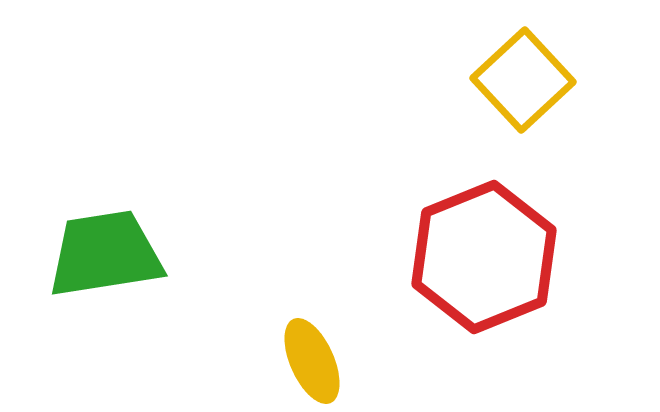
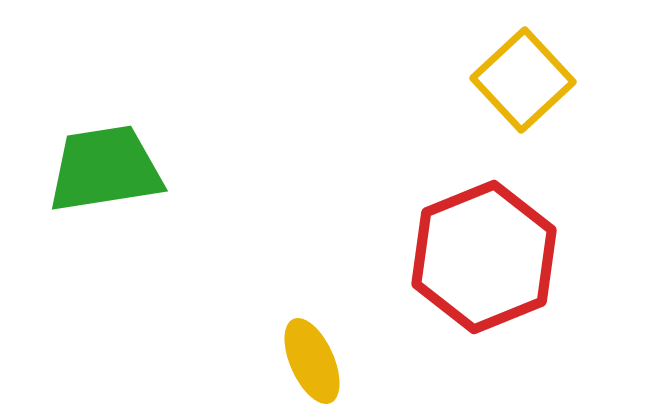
green trapezoid: moved 85 px up
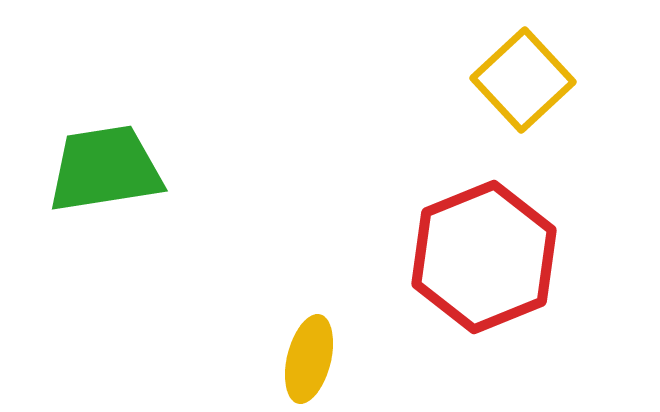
yellow ellipse: moved 3 px left, 2 px up; rotated 38 degrees clockwise
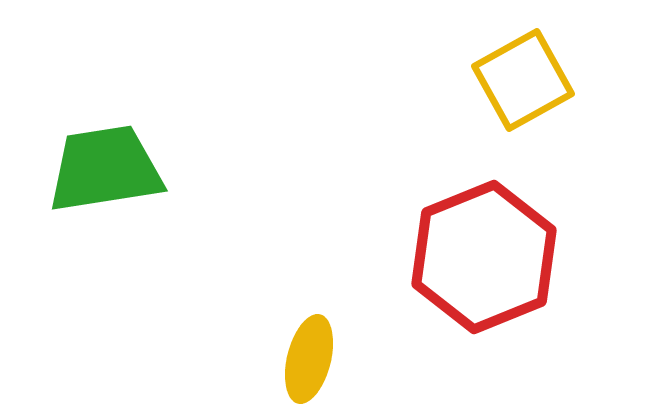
yellow square: rotated 14 degrees clockwise
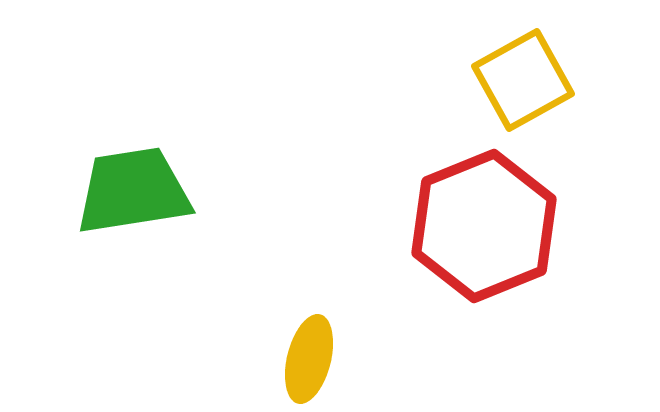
green trapezoid: moved 28 px right, 22 px down
red hexagon: moved 31 px up
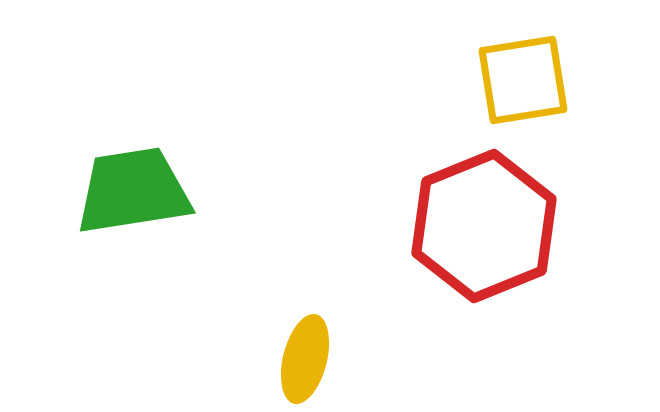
yellow square: rotated 20 degrees clockwise
yellow ellipse: moved 4 px left
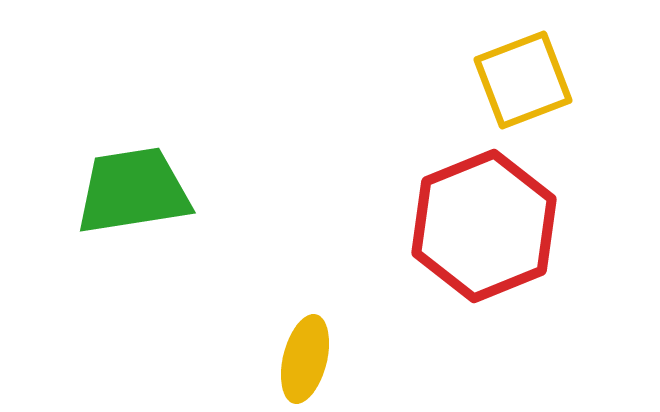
yellow square: rotated 12 degrees counterclockwise
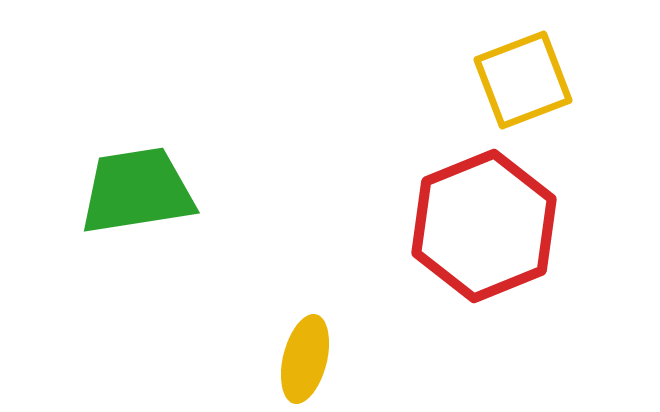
green trapezoid: moved 4 px right
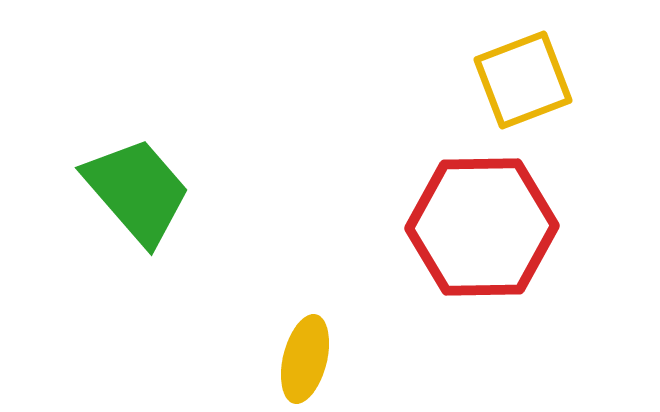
green trapezoid: rotated 58 degrees clockwise
red hexagon: moved 2 px left, 1 px down; rotated 21 degrees clockwise
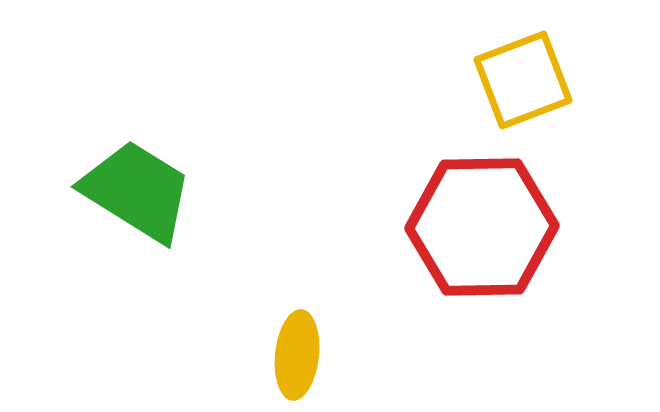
green trapezoid: rotated 17 degrees counterclockwise
yellow ellipse: moved 8 px left, 4 px up; rotated 8 degrees counterclockwise
